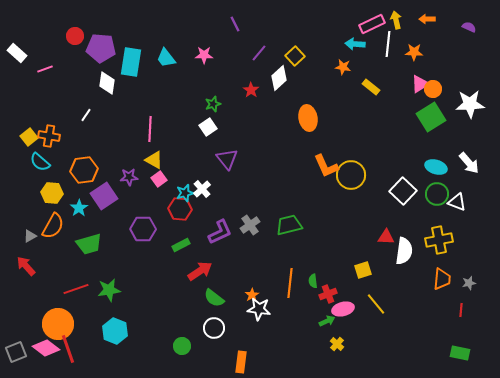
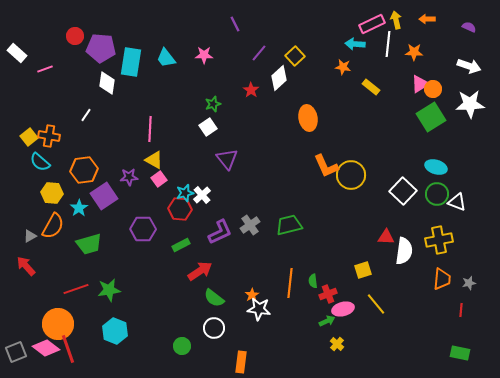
white arrow at (469, 163): moved 97 px up; rotated 30 degrees counterclockwise
white cross at (202, 189): moved 6 px down
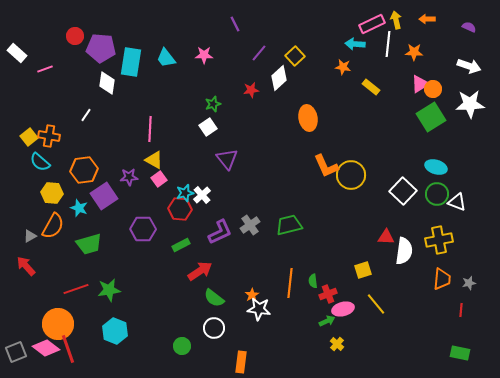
red star at (251, 90): rotated 28 degrees clockwise
cyan star at (79, 208): rotated 18 degrees counterclockwise
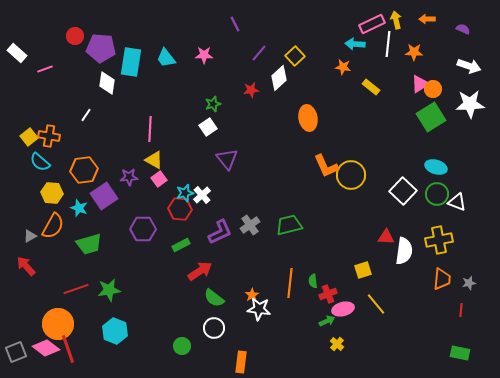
purple semicircle at (469, 27): moved 6 px left, 2 px down
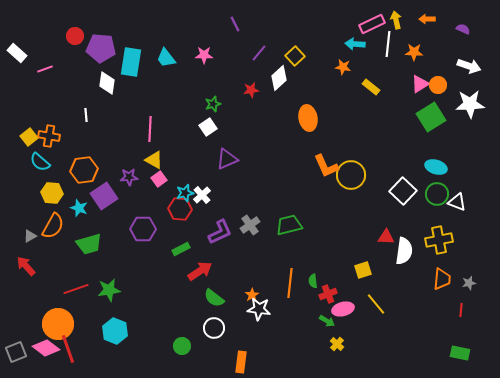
orange circle at (433, 89): moved 5 px right, 4 px up
white line at (86, 115): rotated 40 degrees counterclockwise
purple triangle at (227, 159): rotated 45 degrees clockwise
green rectangle at (181, 245): moved 4 px down
green arrow at (327, 321): rotated 56 degrees clockwise
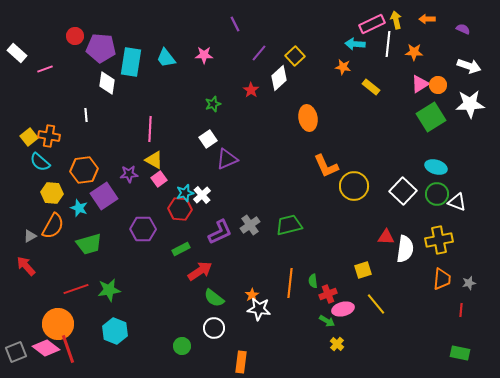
red star at (251, 90): rotated 28 degrees counterclockwise
white square at (208, 127): moved 12 px down
yellow circle at (351, 175): moved 3 px right, 11 px down
purple star at (129, 177): moved 3 px up
white semicircle at (404, 251): moved 1 px right, 2 px up
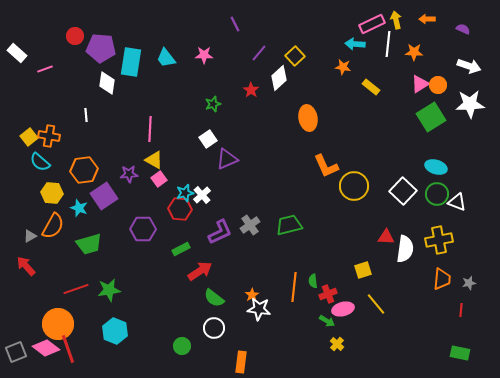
orange line at (290, 283): moved 4 px right, 4 px down
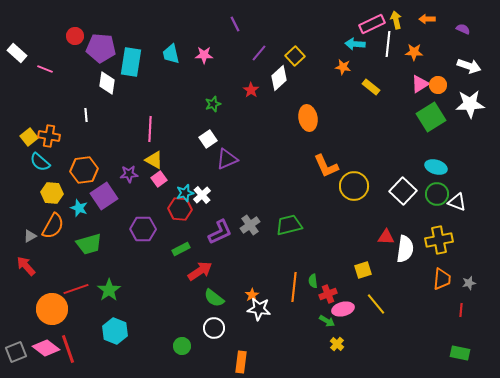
cyan trapezoid at (166, 58): moved 5 px right, 4 px up; rotated 25 degrees clockwise
pink line at (45, 69): rotated 42 degrees clockwise
green star at (109, 290): rotated 25 degrees counterclockwise
orange circle at (58, 324): moved 6 px left, 15 px up
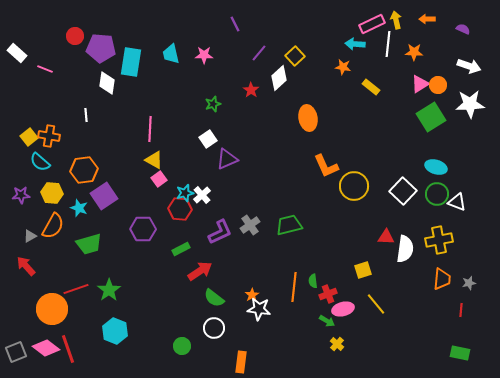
purple star at (129, 174): moved 108 px left, 21 px down
